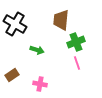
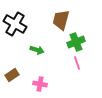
brown trapezoid: rotated 10 degrees clockwise
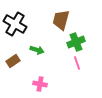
brown rectangle: moved 1 px right, 14 px up
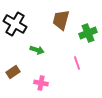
green cross: moved 12 px right, 9 px up
brown rectangle: moved 11 px down
pink cross: moved 1 px right, 1 px up
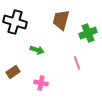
black cross: moved 2 px up; rotated 15 degrees counterclockwise
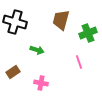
pink line: moved 2 px right, 1 px up
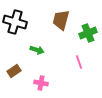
brown rectangle: moved 1 px right, 1 px up
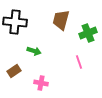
black cross: rotated 10 degrees counterclockwise
green arrow: moved 3 px left, 1 px down
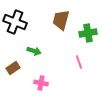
black cross: rotated 15 degrees clockwise
green cross: rotated 12 degrees clockwise
brown rectangle: moved 1 px left, 3 px up
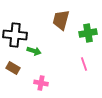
black cross: moved 13 px down; rotated 15 degrees counterclockwise
pink line: moved 5 px right, 2 px down
brown rectangle: rotated 64 degrees clockwise
